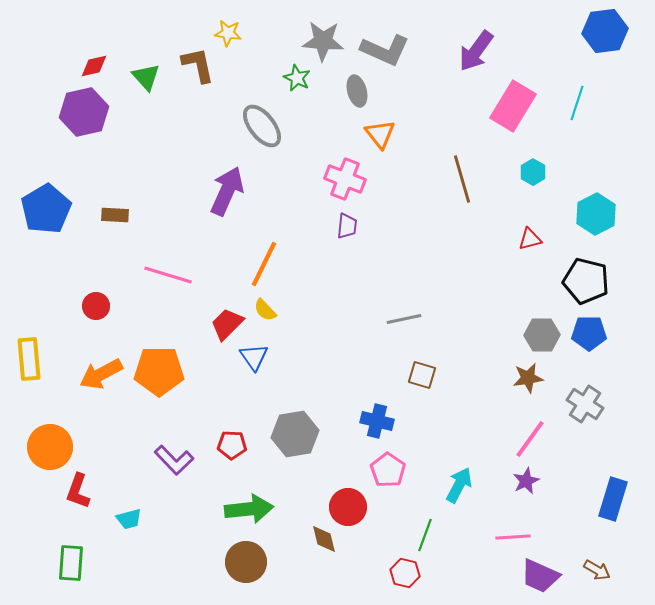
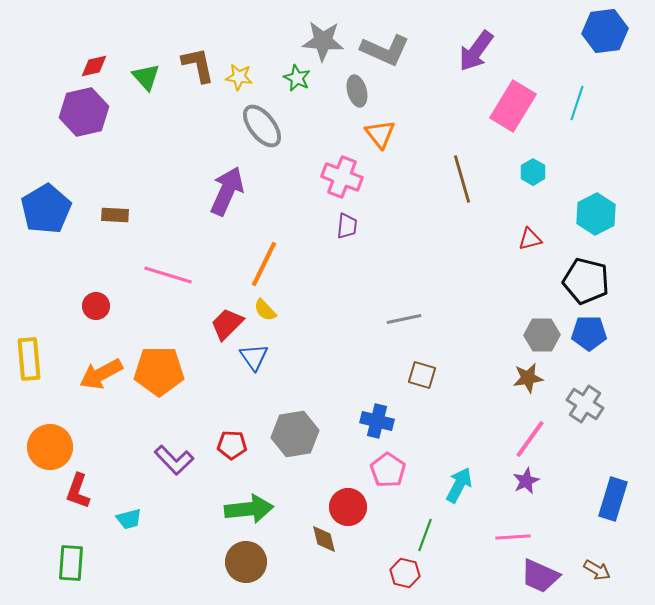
yellow star at (228, 33): moved 11 px right, 44 px down
pink cross at (345, 179): moved 3 px left, 2 px up
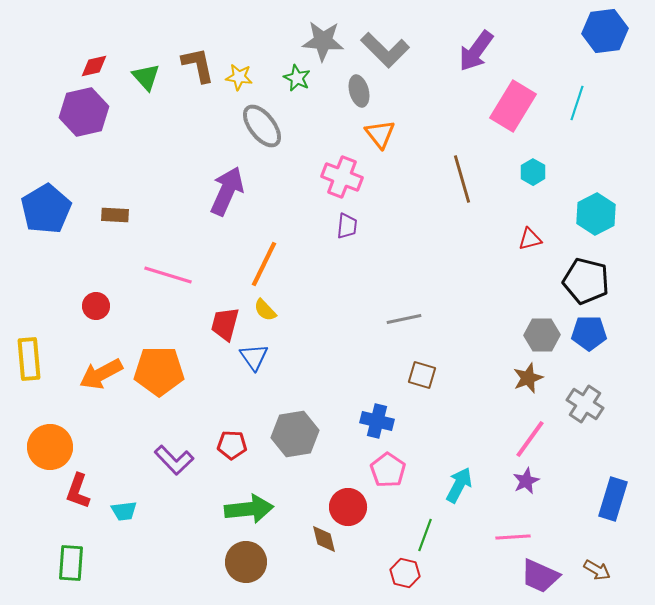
gray L-shape at (385, 50): rotated 21 degrees clockwise
gray ellipse at (357, 91): moved 2 px right
red trapezoid at (227, 324): moved 2 px left; rotated 30 degrees counterclockwise
brown star at (528, 378): rotated 12 degrees counterclockwise
cyan trapezoid at (129, 519): moved 5 px left, 8 px up; rotated 8 degrees clockwise
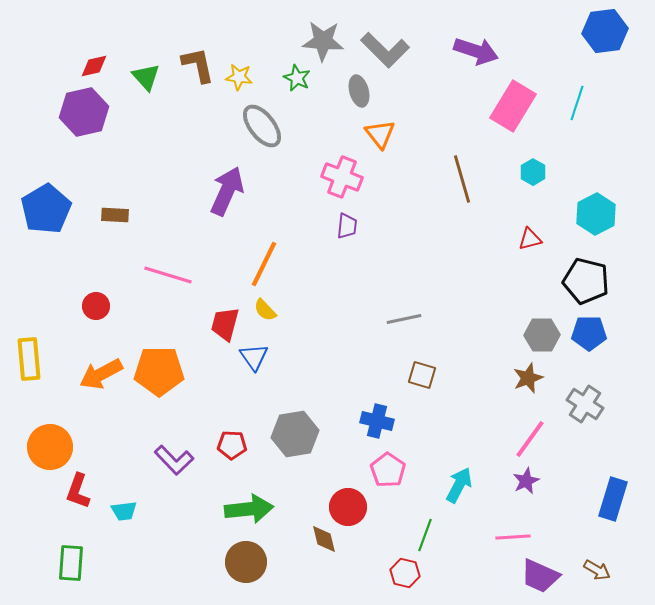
purple arrow at (476, 51): rotated 108 degrees counterclockwise
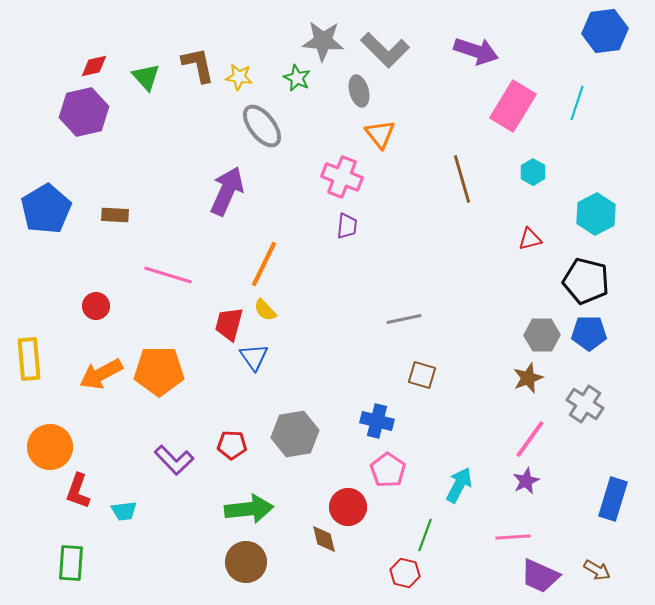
red trapezoid at (225, 324): moved 4 px right
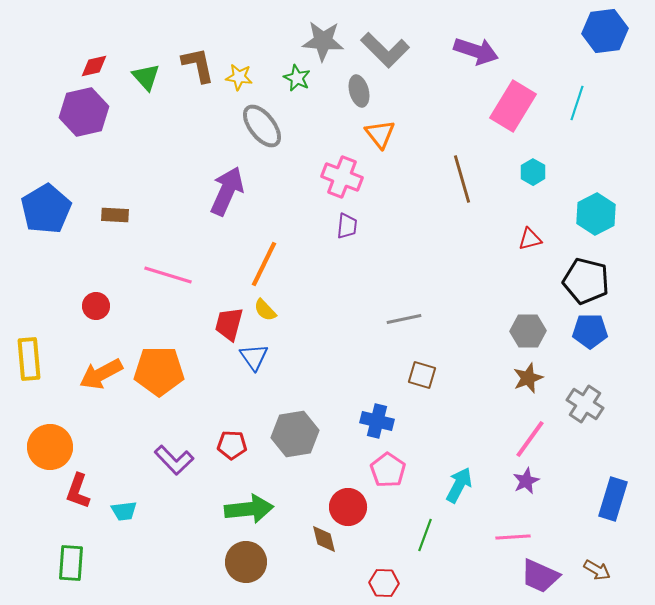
blue pentagon at (589, 333): moved 1 px right, 2 px up
gray hexagon at (542, 335): moved 14 px left, 4 px up
red hexagon at (405, 573): moved 21 px left, 10 px down; rotated 12 degrees counterclockwise
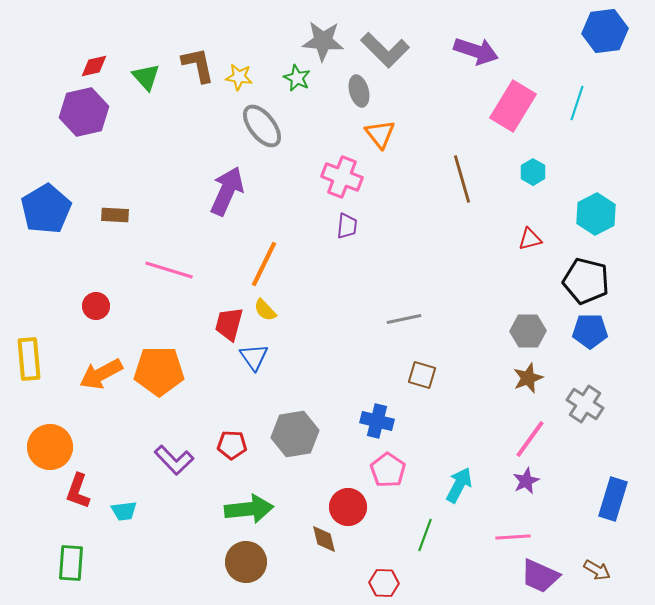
pink line at (168, 275): moved 1 px right, 5 px up
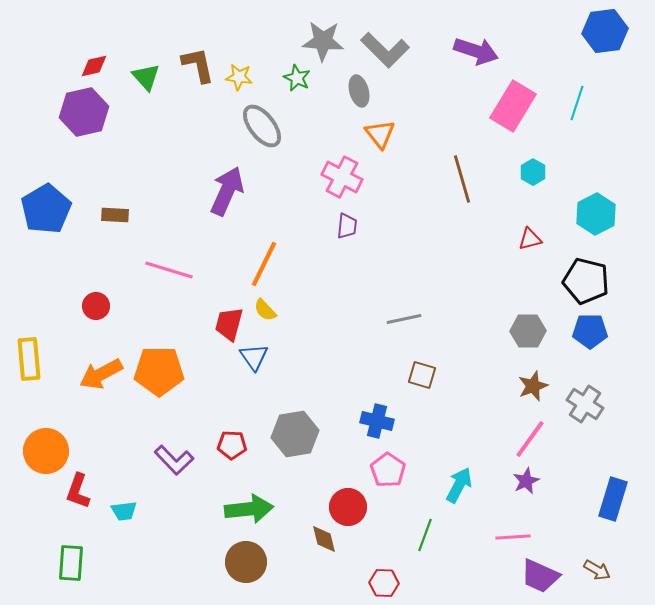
pink cross at (342, 177): rotated 6 degrees clockwise
brown star at (528, 378): moved 5 px right, 8 px down
orange circle at (50, 447): moved 4 px left, 4 px down
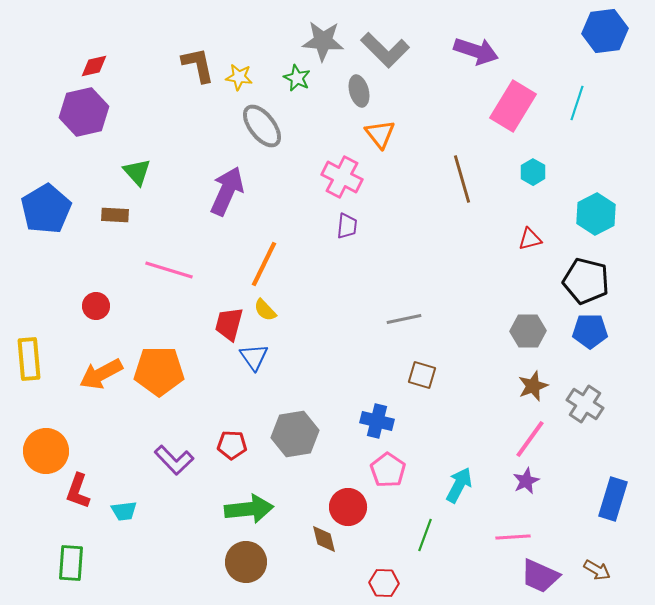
green triangle at (146, 77): moved 9 px left, 95 px down
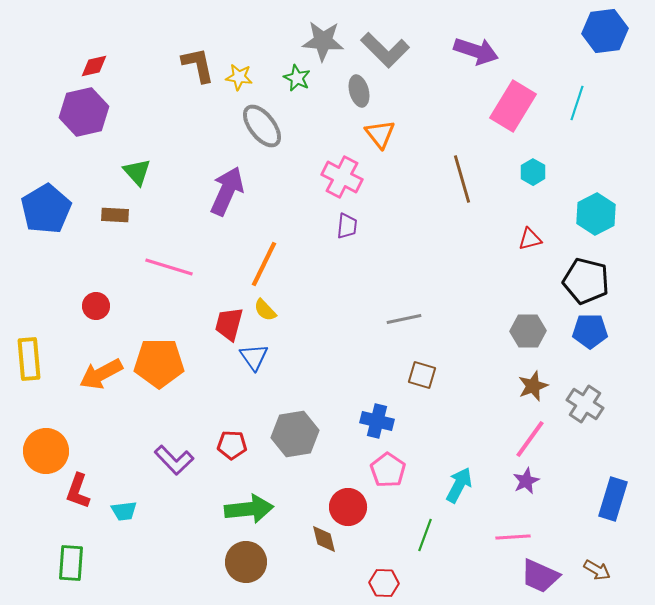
pink line at (169, 270): moved 3 px up
orange pentagon at (159, 371): moved 8 px up
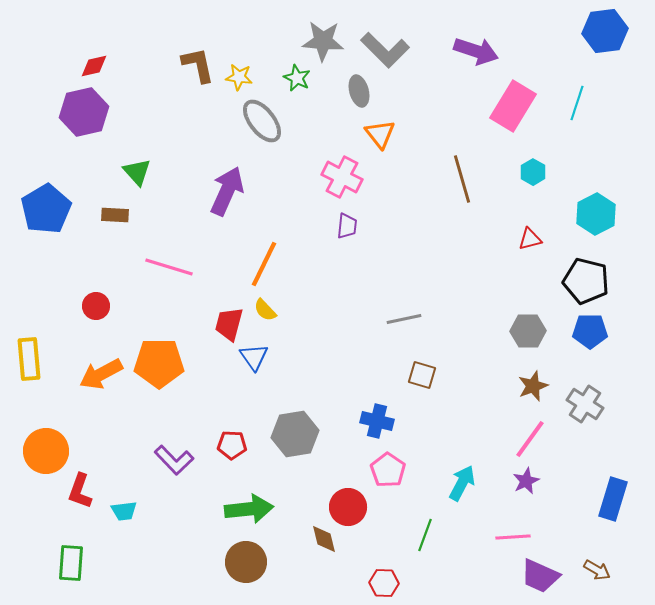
gray ellipse at (262, 126): moved 5 px up
cyan arrow at (459, 485): moved 3 px right, 2 px up
red L-shape at (78, 491): moved 2 px right
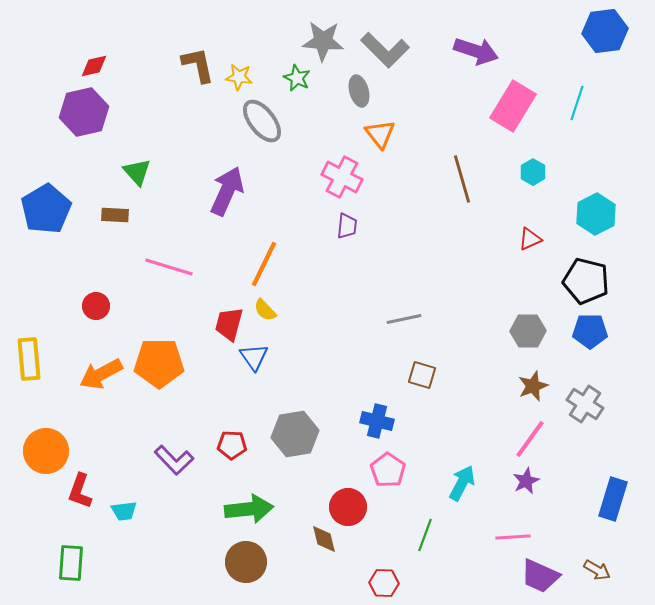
red triangle at (530, 239): rotated 10 degrees counterclockwise
